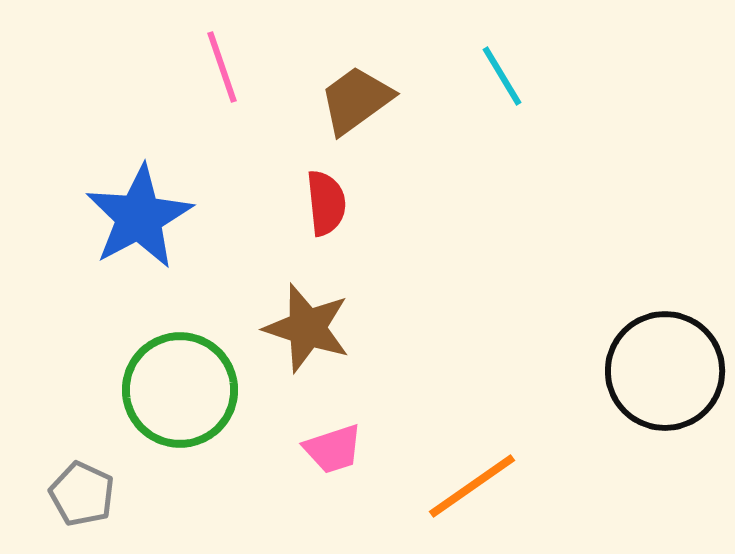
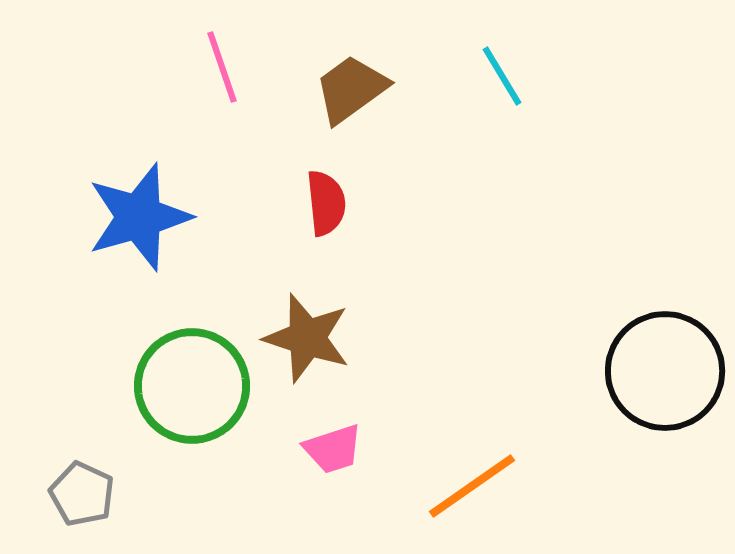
brown trapezoid: moved 5 px left, 11 px up
blue star: rotated 12 degrees clockwise
brown star: moved 10 px down
green circle: moved 12 px right, 4 px up
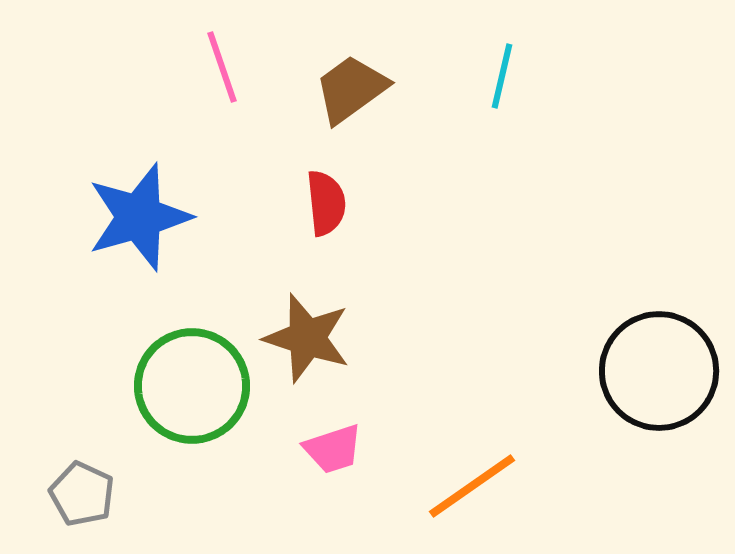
cyan line: rotated 44 degrees clockwise
black circle: moved 6 px left
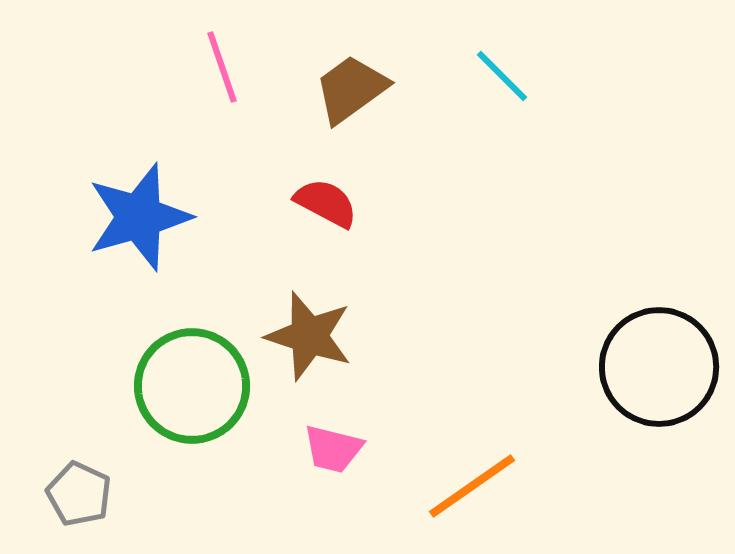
cyan line: rotated 58 degrees counterclockwise
red semicircle: rotated 56 degrees counterclockwise
brown star: moved 2 px right, 2 px up
black circle: moved 4 px up
pink trapezoid: rotated 32 degrees clockwise
gray pentagon: moved 3 px left
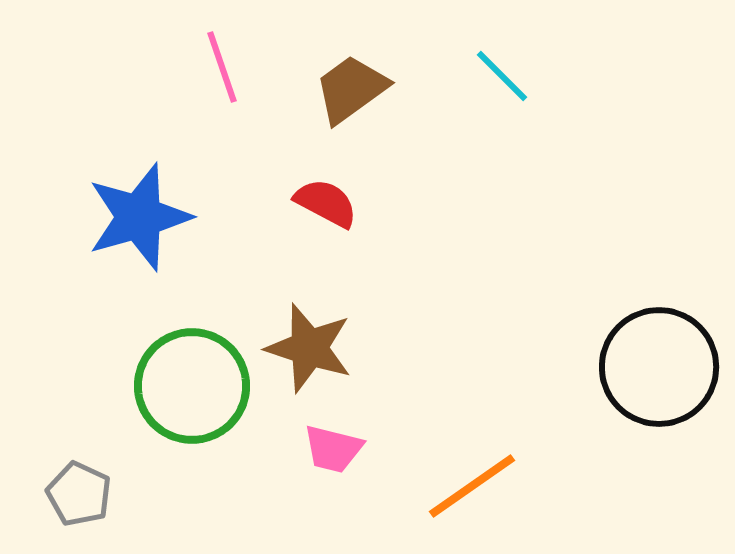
brown star: moved 12 px down
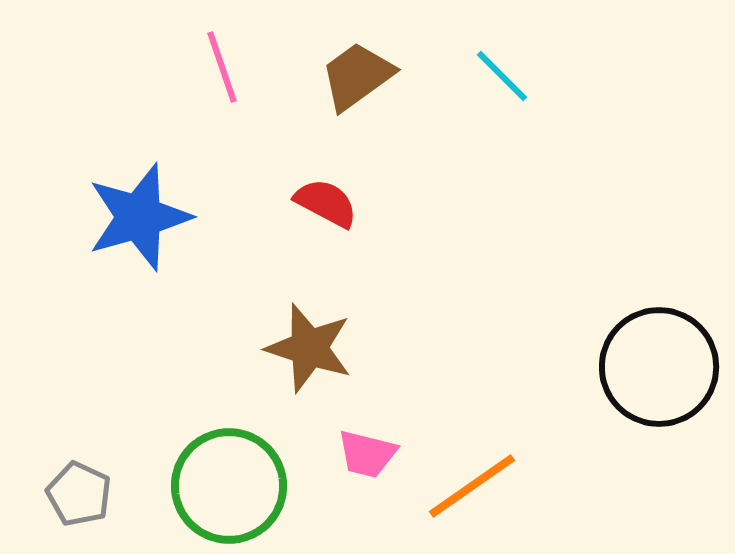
brown trapezoid: moved 6 px right, 13 px up
green circle: moved 37 px right, 100 px down
pink trapezoid: moved 34 px right, 5 px down
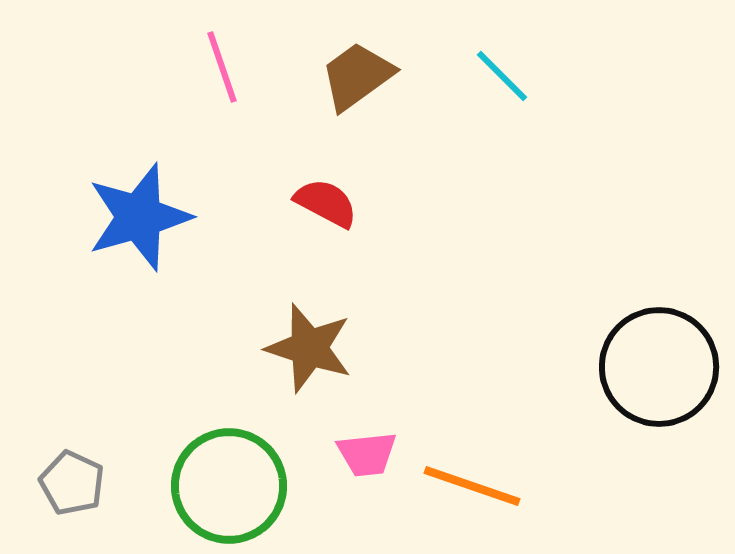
pink trapezoid: rotated 20 degrees counterclockwise
orange line: rotated 54 degrees clockwise
gray pentagon: moved 7 px left, 11 px up
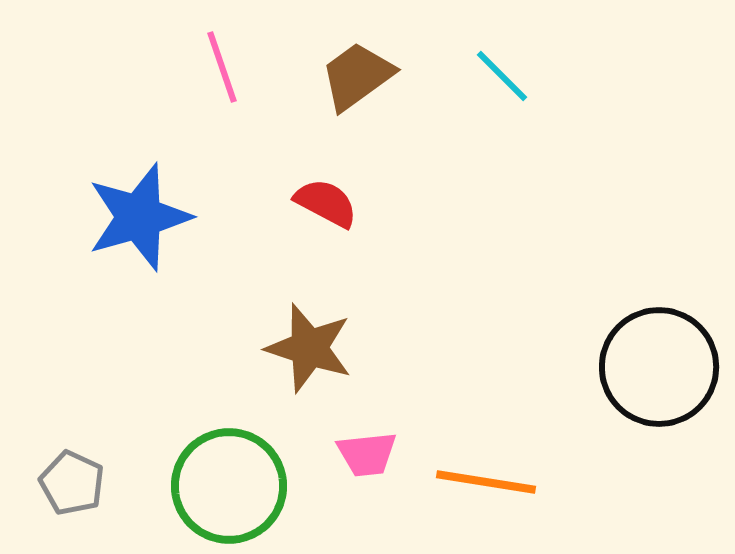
orange line: moved 14 px right, 4 px up; rotated 10 degrees counterclockwise
